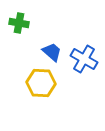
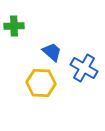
green cross: moved 5 px left, 3 px down; rotated 12 degrees counterclockwise
blue cross: moved 9 px down
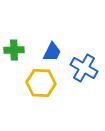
green cross: moved 24 px down
blue trapezoid: rotated 75 degrees clockwise
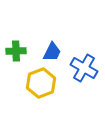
green cross: moved 2 px right, 1 px down
yellow hexagon: rotated 24 degrees counterclockwise
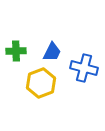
blue cross: rotated 16 degrees counterclockwise
